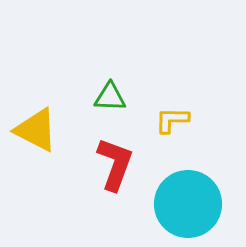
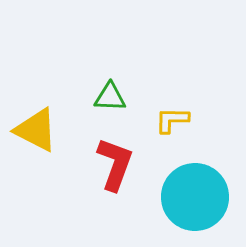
cyan circle: moved 7 px right, 7 px up
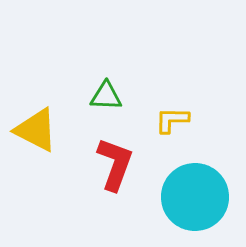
green triangle: moved 4 px left, 1 px up
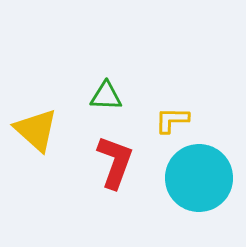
yellow triangle: rotated 15 degrees clockwise
red L-shape: moved 2 px up
cyan circle: moved 4 px right, 19 px up
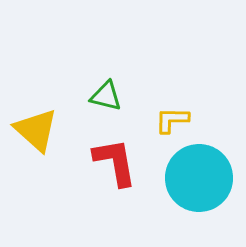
green triangle: rotated 12 degrees clockwise
red L-shape: rotated 30 degrees counterclockwise
